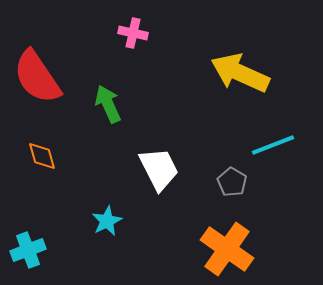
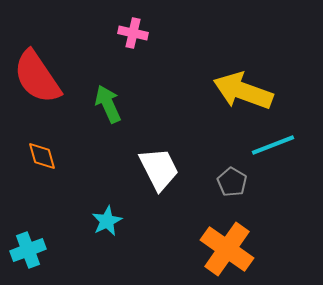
yellow arrow: moved 3 px right, 18 px down; rotated 4 degrees counterclockwise
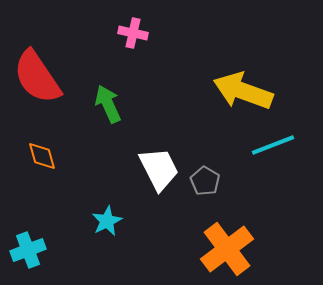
gray pentagon: moved 27 px left, 1 px up
orange cross: rotated 18 degrees clockwise
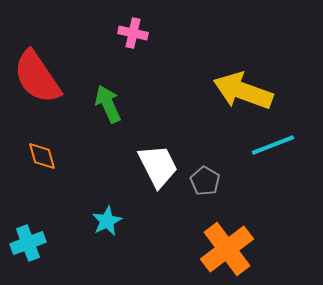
white trapezoid: moved 1 px left, 3 px up
cyan cross: moved 7 px up
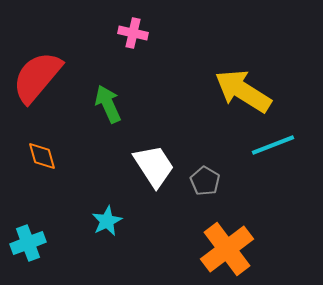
red semicircle: rotated 74 degrees clockwise
yellow arrow: rotated 12 degrees clockwise
white trapezoid: moved 4 px left; rotated 6 degrees counterclockwise
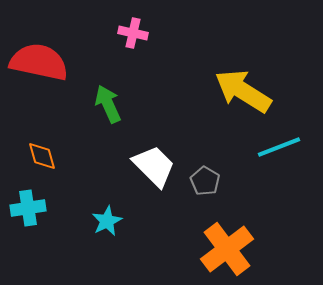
red semicircle: moved 2 px right, 15 px up; rotated 62 degrees clockwise
cyan line: moved 6 px right, 2 px down
white trapezoid: rotated 12 degrees counterclockwise
cyan cross: moved 35 px up; rotated 12 degrees clockwise
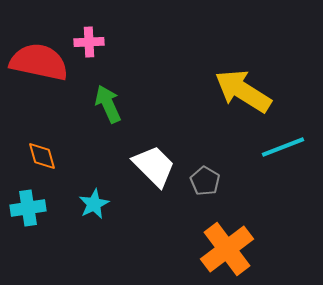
pink cross: moved 44 px left, 9 px down; rotated 16 degrees counterclockwise
cyan line: moved 4 px right
cyan star: moved 13 px left, 17 px up
